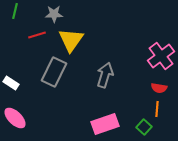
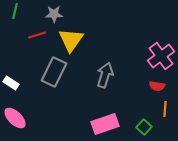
red semicircle: moved 2 px left, 2 px up
orange line: moved 8 px right
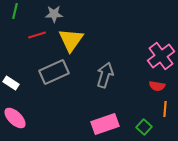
gray rectangle: rotated 40 degrees clockwise
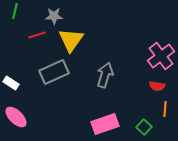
gray star: moved 2 px down
pink ellipse: moved 1 px right, 1 px up
